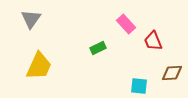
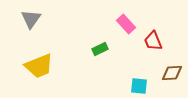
green rectangle: moved 2 px right, 1 px down
yellow trapezoid: rotated 44 degrees clockwise
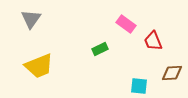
pink rectangle: rotated 12 degrees counterclockwise
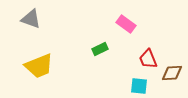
gray triangle: rotated 45 degrees counterclockwise
red trapezoid: moved 5 px left, 18 px down
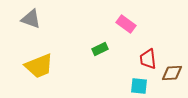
red trapezoid: rotated 15 degrees clockwise
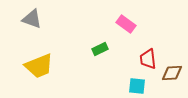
gray triangle: moved 1 px right
cyan square: moved 2 px left
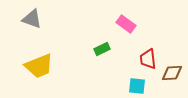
green rectangle: moved 2 px right
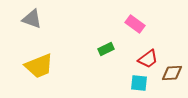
pink rectangle: moved 9 px right
green rectangle: moved 4 px right
red trapezoid: rotated 120 degrees counterclockwise
cyan square: moved 2 px right, 3 px up
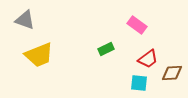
gray triangle: moved 7 px left, 1 px down
pink rectangle: moved 2 px right, 1 px down
yellow trapezoid: moved 11 px up
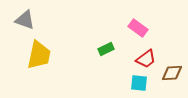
pink rectangle: moved 1 px right, 3 px down
yellow trapezoid: rotated 56 degrees counterclockwise
red trapezoid: moved 2 px left
